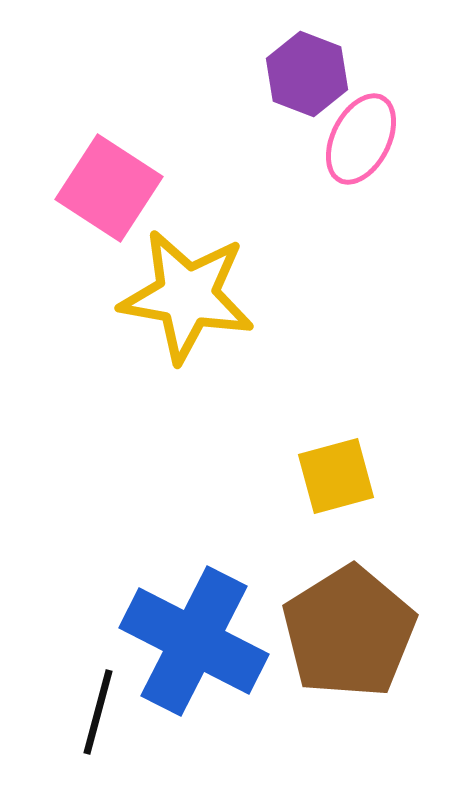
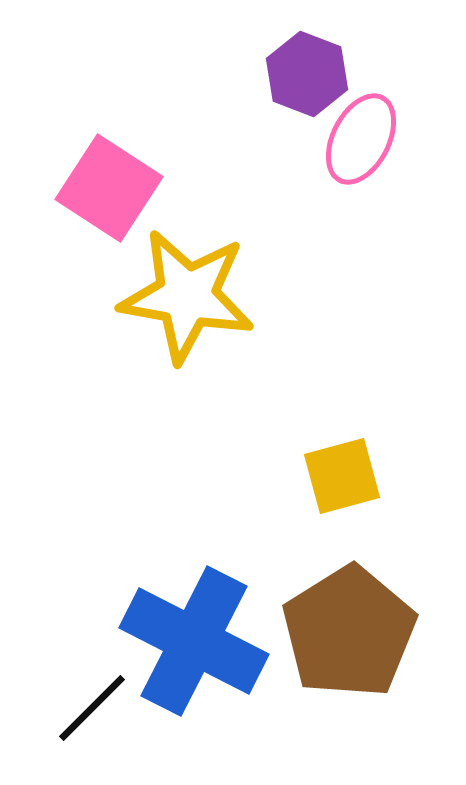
yellow square: moved 6 px right
black line: moved 6 px left, 4 px up; rotated 30 degrees clockwise
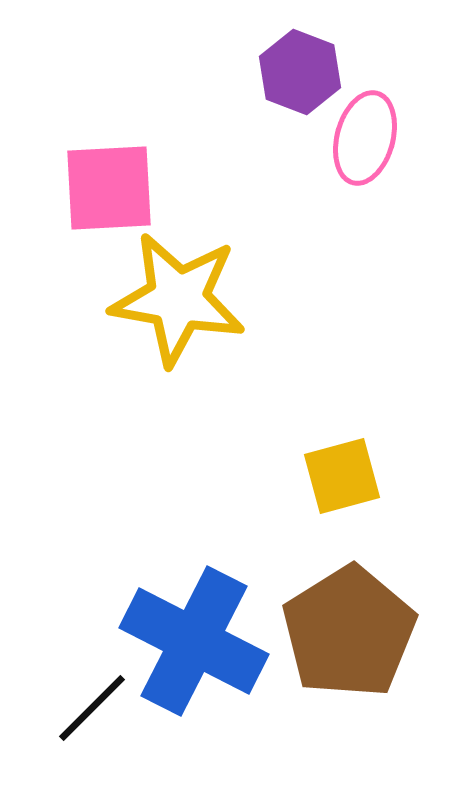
purple hexagon: moved 7 px left, 2 px up
pink ellipse: moved 4 px right, 1 px up; rotated 12 degrees counterclockwise
pink square: rotated 36 degrees counterclockwise
yellow star: moved 9 px left, 3 px down
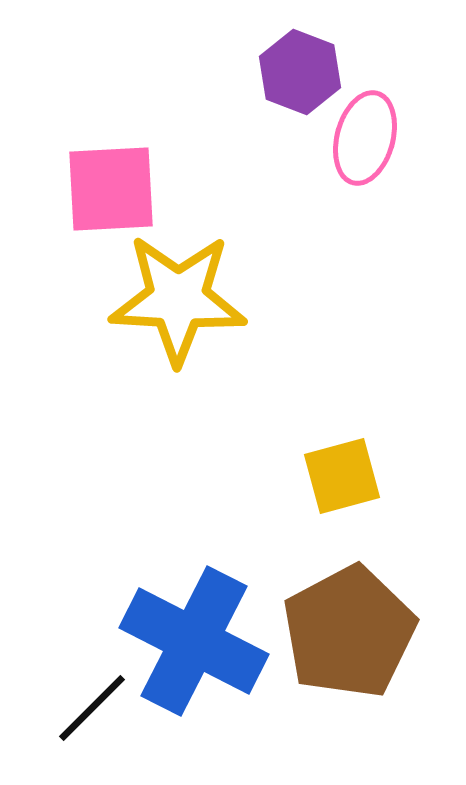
pink square: moved 2 px right, 1 px down
yellow star: rotated 7 degrees counterclockwise
brown pentagon: rotated 4 degrees clockwise
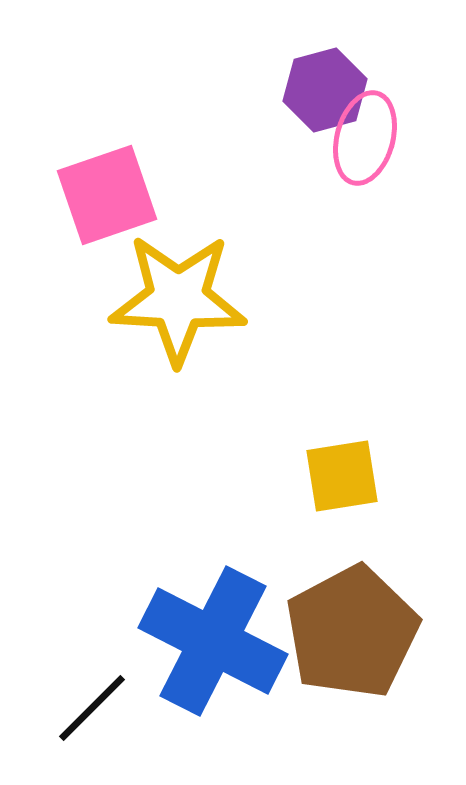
purple hexagon: moved 25 px right, 18 px down; rotated 24 degrees clockwise
pink square: moved 4 px left, 6 px down; rotated 16 degrees counterclockwise
yellow square: rotated 6 degrees clockwise
brown pentagon: moved 3 px right
blue cross: moved 19 px right
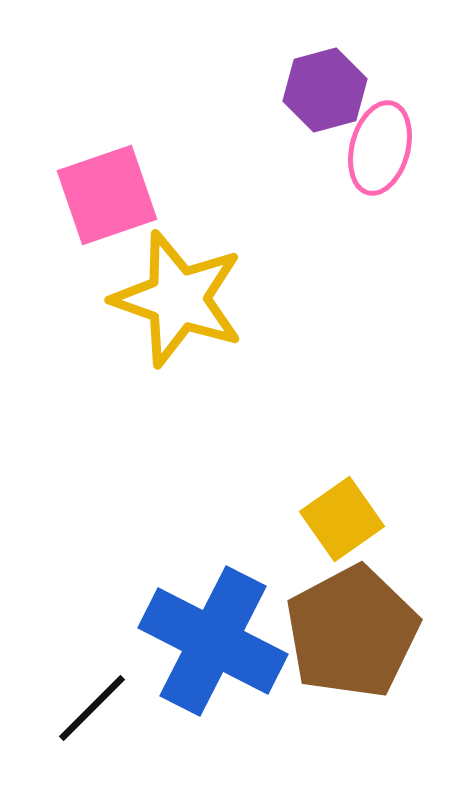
pink ellipse: moved 15 px right, 10 px down
yellow star: rotated 16 degrees clockwise
yellow square: moved 43 px down; rotated 26 degrees counterclockwise
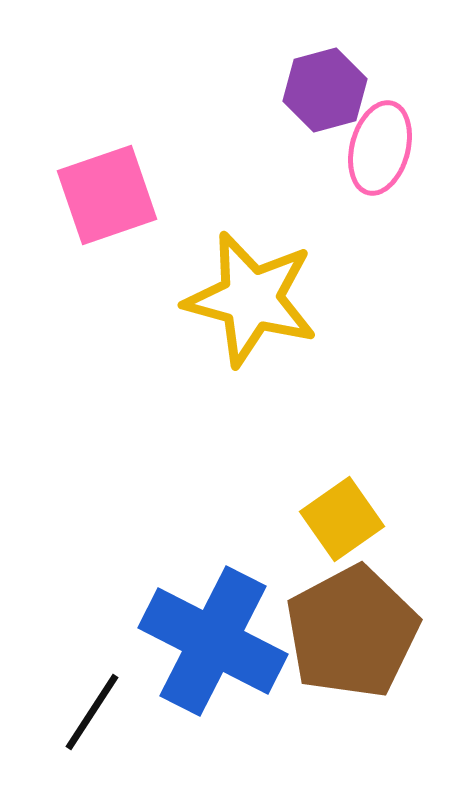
yellow star: moved 73 px right; rotated 4 degrees counterclockwise
black line: moved 4 px down; rotated 12 degrees counterclockwise
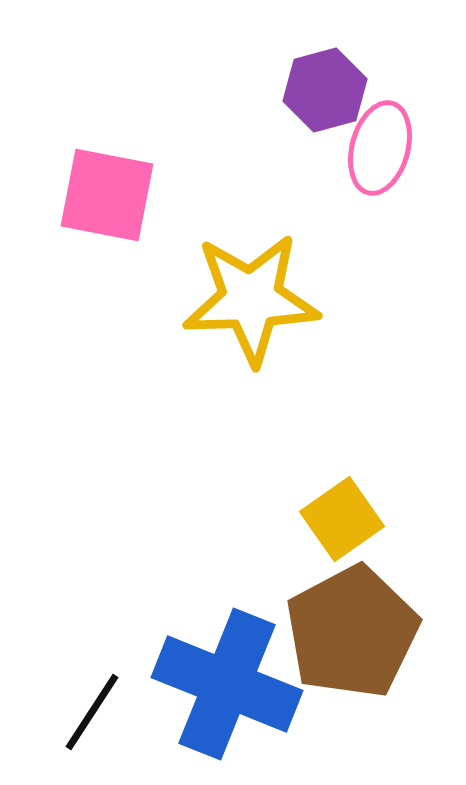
pink square: rotated 30 degrees clockwise
yellow star: rotated 17 degrees counterclockwise
blue cross: moved 14 px right, 43 px down; rotated 5 degrees counterclockwise
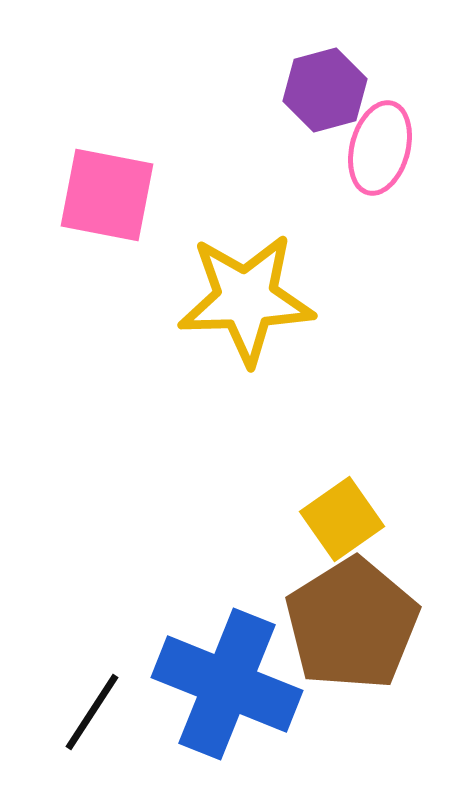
yellow star: moved 5 px left
brown pentagon: moved 8 px up; rotated 4 degrees counterclockwise
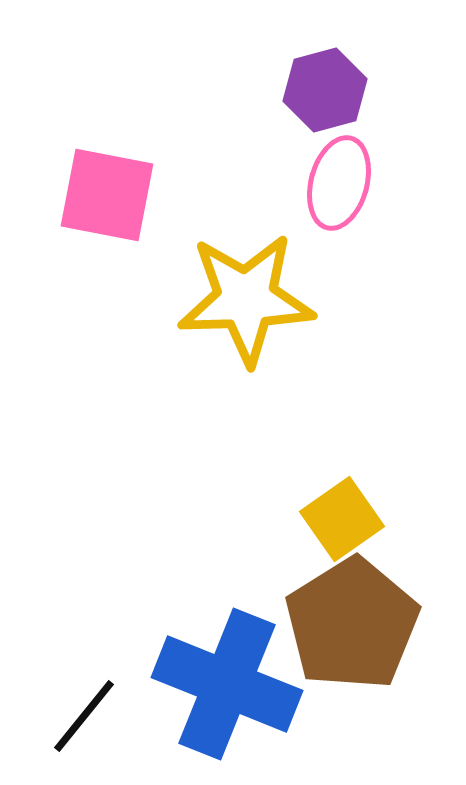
pink ellipse: moved 41 px left, 35 px down
black line: moved 8 px left, 4 px down; rotated 6 degrees clockwise
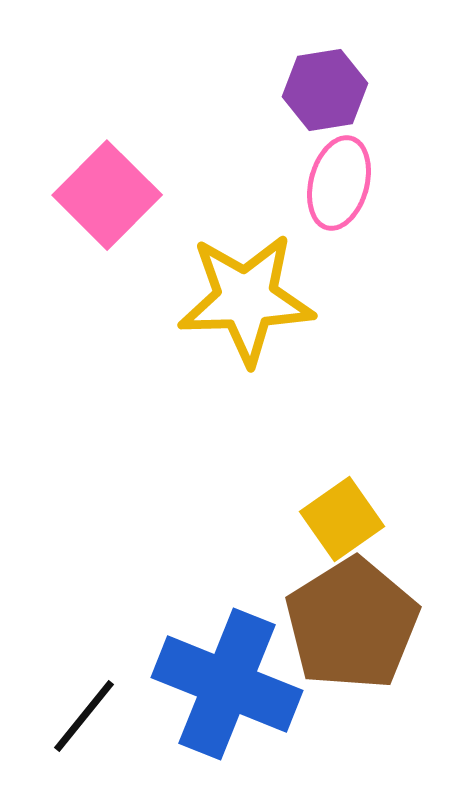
purple hexagon: rotated 6 degrees clockwise
pink square: rotated 34 degrees clockwise
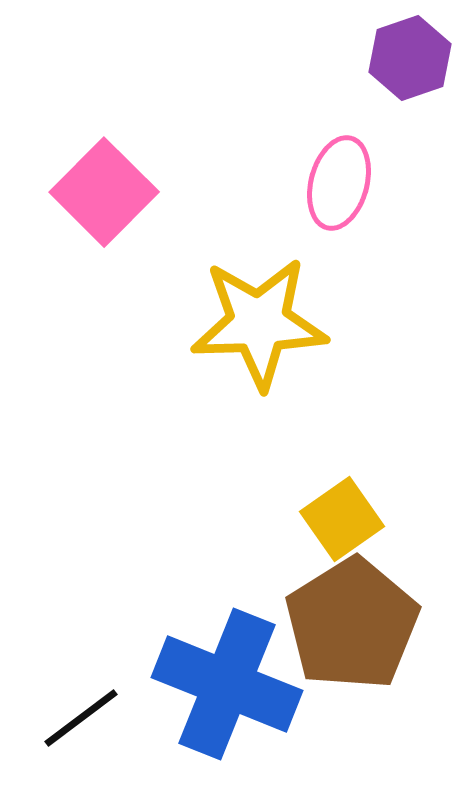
purple hexagon: moved 85 px right, 32 px up; rotated 10 degrees counterclockwise
pink square: moved 3 px left, 3 px up
yellow star: moved 13 px right, 24 px down
black line: moved 3 px left, 2 px down; rotated 14 degrees clockwise
